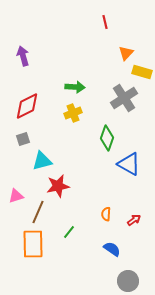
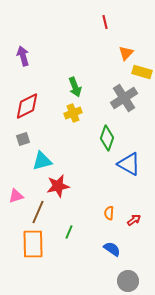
green arrow: rotated 66 degrees clockwise
orange semicircle: moved 3 px right, 1 px up
green line: rotated 16 degrees counterclockwise
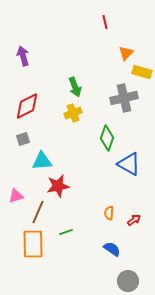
gray cross: rotated 20 degrees clockwise
cyan triangle: rotated 10 degrees clockwise
green line: moved 3 px left; rotated 48 degrees clockwise
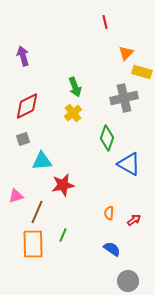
yellow cross: rotated 18 degrees counterclockwise
red star: moved 5 px right, 1 px up
brown line: moved 1 px left
green line: moved 3 px left, 3 px down; rotated 48 degrees counterclockwise
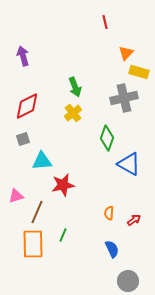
yellow rectangle: moved 3 px left
blue semicircle: rotated 30 degrees clockwise
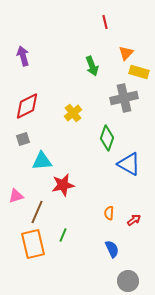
green arrow: moved 17 px right, 21 px up
orange rectangle: rotated 12 degrees counterclockwise
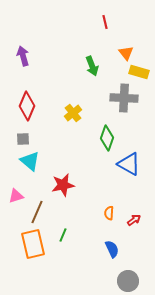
orange triangle: rotated 21 degrees counterclockwise
gray cross: rotated 16 degrees clockwise
red diamond: rotated 40 degrees counterclockwise
gray square: rotated 16 degrees clockwise
cyan triangle: moved 12 px left; rotated 45 degrees clockwise
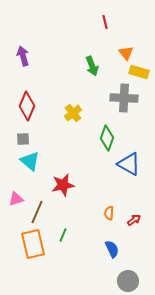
pink triangle: moved 3 px down
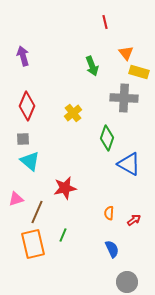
red star: moved 2 px right, 3 px down
gray circle: moved 1 px left, 1 px down
